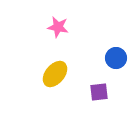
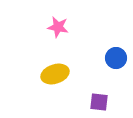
yellow ellipse: rotated 32 degrees clockwise
purple square: moved 10 px down; rotated 12 degrees clockwise
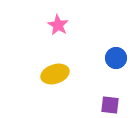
pink star: moved 2 px up; rotated 20 degrees clockwise
purple square: moved 11 px right, 3 px down
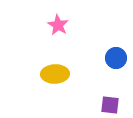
yellow ellipse: rotated 16 degrees clockwise
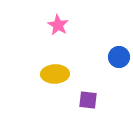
blue circle: moved 3 px right, 1 px up
purple square: moved 22 px left, 5 px up
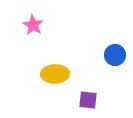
pink star: moved 25 px left
blue circle: moved 4 px left, 2 px up
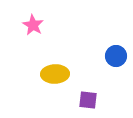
blue circle: moved 1 px right, 1 px down
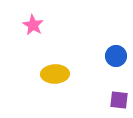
purple square: moved 31 px right
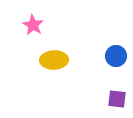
yellow ellipse: moved 1 px left, 14 px up
purple square: moved 2 px left, 1 px up
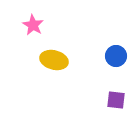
yellow ellipse: rotated 16 degrees clockwise
purple square: moved 1 px left, 1 px down
